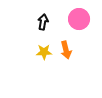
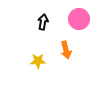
yellow star: moved 6 px left, 9 px down
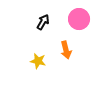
black arrow: rotated 21 degrees clockwise
yellow star: rotated 14 degrees clockwise
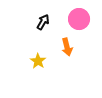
orange arrow: moved 1 px right, 3 px up
yellow star: rotated 21 degrees clockwise
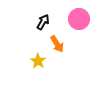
orange arrow: moved 10 px left, 3 px up; rotated 18 degrees counterclockwise
